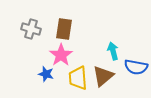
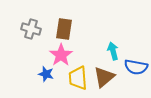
brown triangle: moved 1 px right, 1 px down
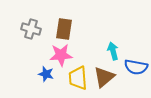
pink star: rotated 30 degrees clockwise
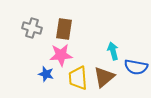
gray cross: moved 1 px right, 1 px up
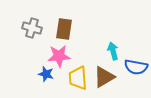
pink star: moved 2 px left, 1 px down
brown triangle: rotated 10 degrees clockwise
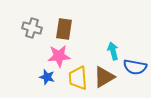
blue semicircle: moved 1 px left
blue star: moved 1 px right, 3 px down
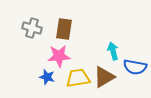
yellow trapezoid: rotated 85 degrees clockwise
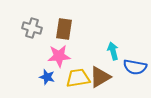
brown triangle: moved 4 px left
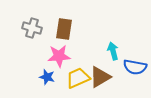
yellow trapezoid: rotated 15 degrees counterclockwise
